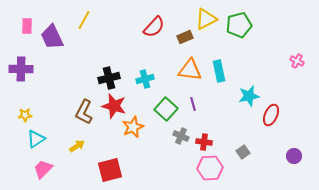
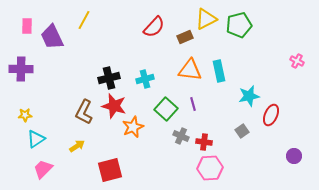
gray square: moved 1 px left, 21 px up
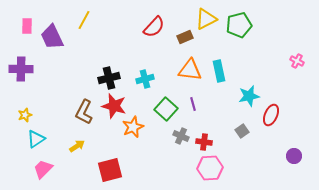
yellow star: rotated 16 degrees counterclockwise
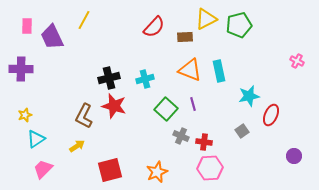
brown rectangle: rotated 21 degrees clockwise
orange triangle: rotated 15 degrees clockwise
brown L-shape: moved 4 px down
orange star: moved 24 px right, 45 px down
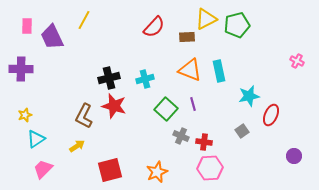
green pentagon: moved 2 px left
brown rectangle: moved 2 px right
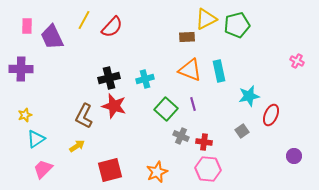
red semicircle: moved 42 px left
pink hexagon: moved 2 px left, 1 px down; rotated 10 degrees clockwise
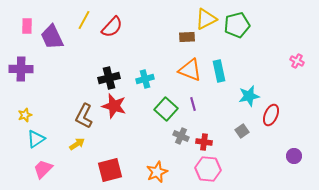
yellow arrow: moved 2 px up
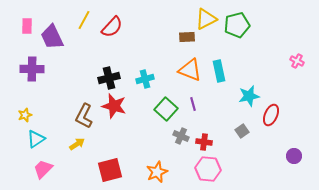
purple cross: moved 11 px right
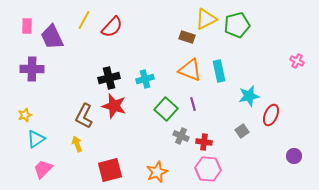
brown rectangle: rotated 21 degrees clockwise
yellow arrow: rotated 77 degrees counterclockwise
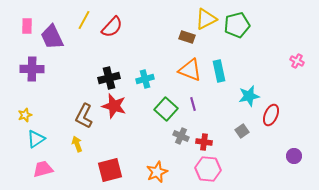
pink trapezoid: rotated 30 degrees clockwise
